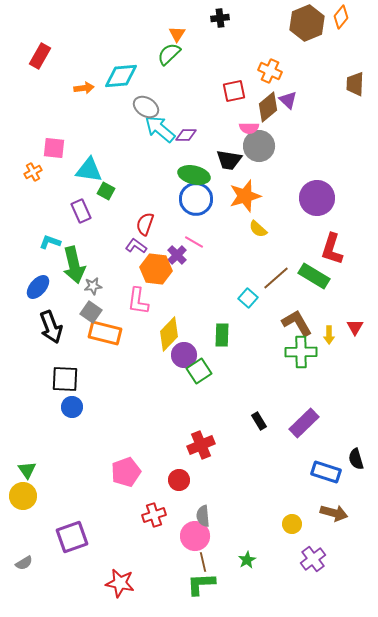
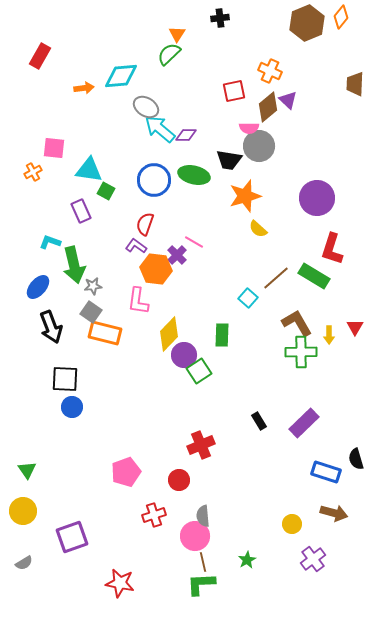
blue circle at (196, 199): moved 42 px left, 19 px up
yellow circle at (23, 496): moved 15 px down
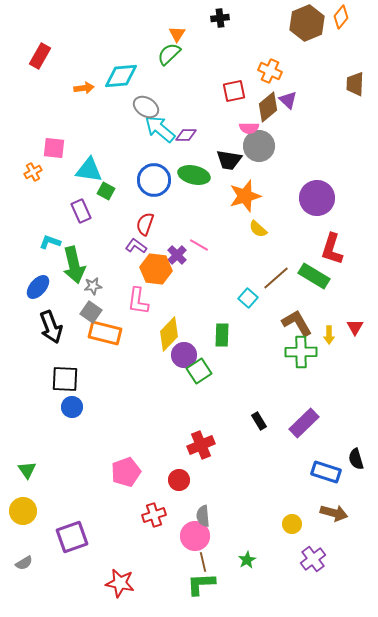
pink line at (194, 242): moved 5 px right, 3 px down
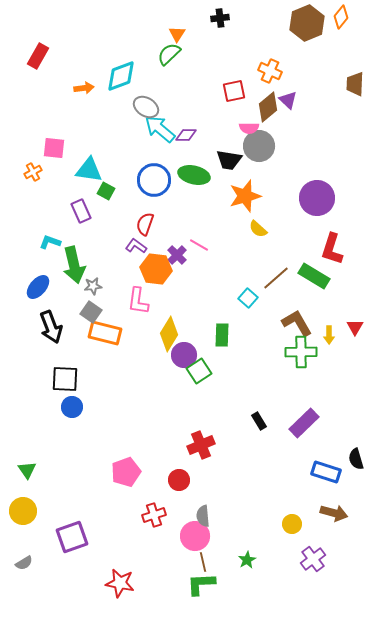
red rectangle at (40, 56): moved 2 px left
cyan diamond at (121, 76): rotated 16 degrees counterclockwise
yellow diamond at (169, 334): rotated 12 degrees counterclockwise
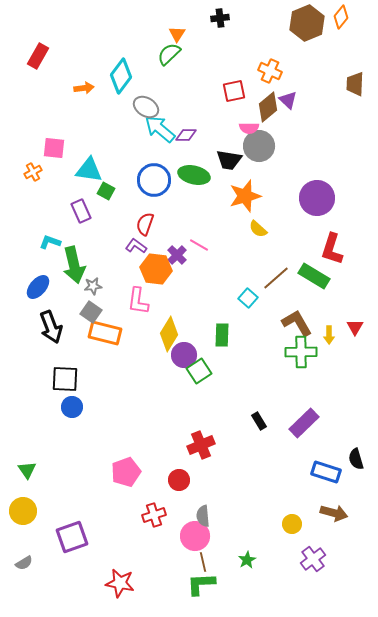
cyan diamond at (121, 76): rotated 32 degrees counterclockwise
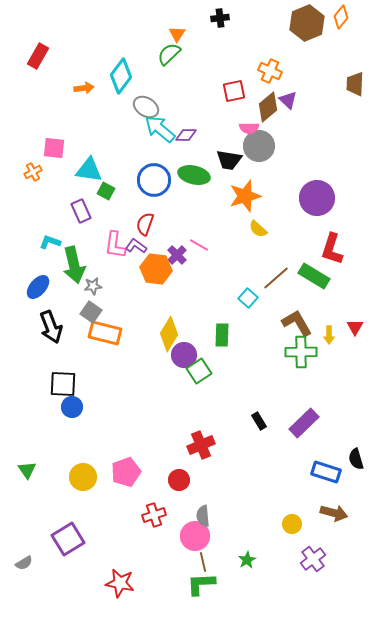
pink L-shape at (138, 301): moved 23 px left, 56 px up
black square at (65, 379): moved 2 px left, 5 px down
yellow circle at (23, 511): moved 60 px right, 34 px up
purple square at (72, 537): moved 4 px left, 2 px down; rotated 12 degrees counterclockwise
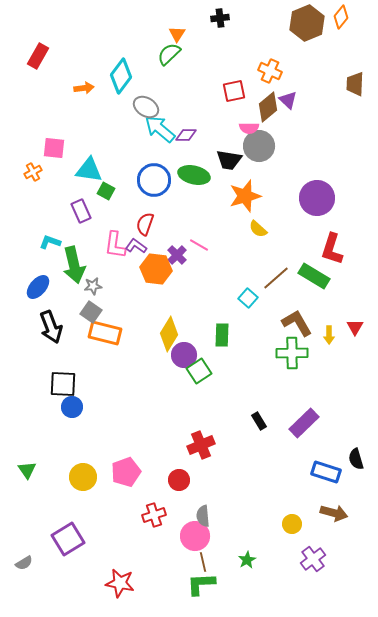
green cross at (301, 352): moved 9 px left, 1 px down
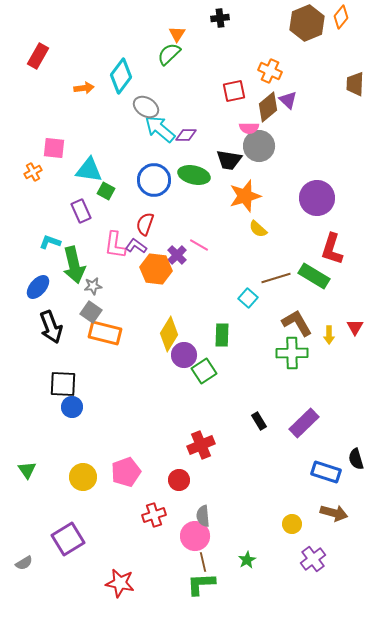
brown line at (276, 278): rotated 24 degrees clockwise
green square at (199, 371): moved 5 px right
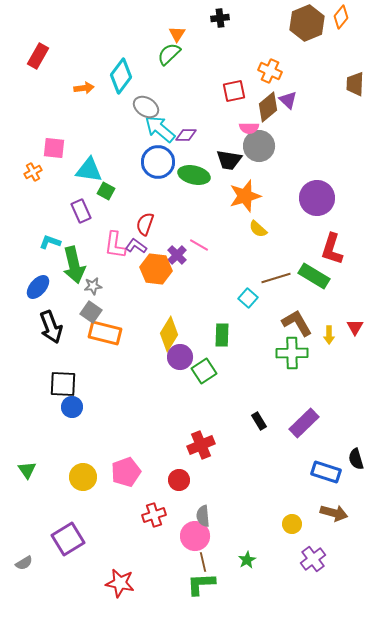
blue circle at (154, 180): moved 4 px right, 18 px up
purple circle at (184, 355): moved 4 px left, 2 px down
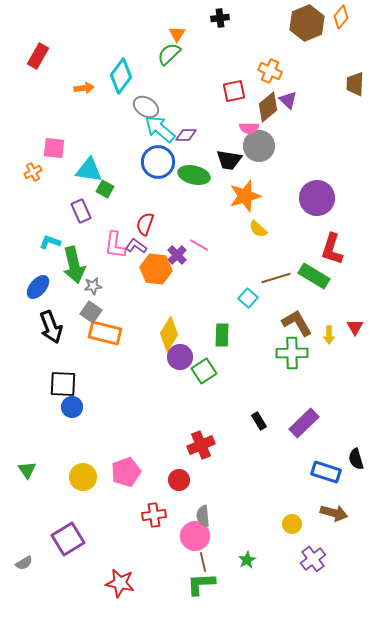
green square at (106, 191): moved 1 px left, 2 px up
red cross at (154, 515): rotated 10 degrees clockwise
